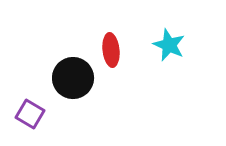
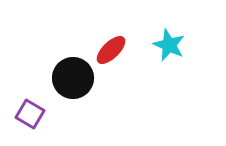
red ellipse: rotated 52 degrees clockwise
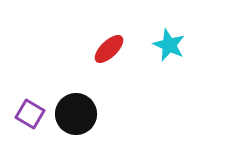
red ellipse: moved 2 px left, 1 px up
black circle: moved 3 px right, 36 px down
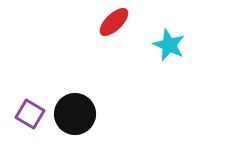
red ellipse: moved 5 px right, 27 px up
black circle: moved 1 px left
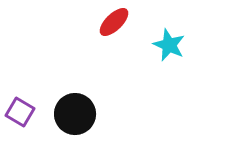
purple square: moved 10 px left, 2 px up
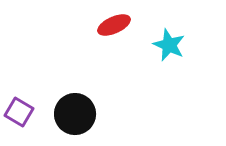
red ellipse: moved 3 px down; rotated 20 degrees clockwise
purple square: moved 1 px left
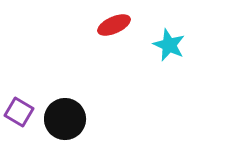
black circle: moved 10 px left, 5 px down
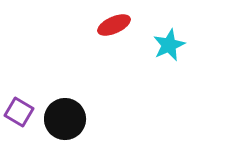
cyan star: rotated 24 degrees clockwise
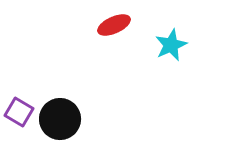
cyan star: moved 2 px right
black circle: moved 5 px left
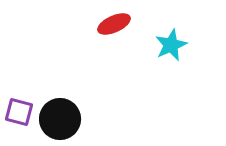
red ellipse: moved 1 px up
purple square: rotated 16 degrees counterclockwise
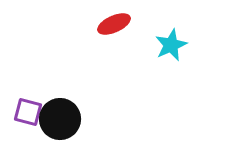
purple square: moved 9 px right
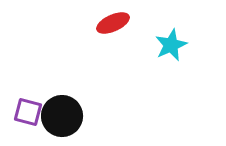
red ellipse: moved 1 px left, 1 px up
black circle: moved 2 px right, 3 px up
